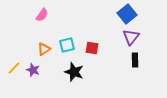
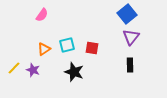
black rectangle: moved 5 px left, 5 px down
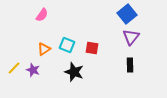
cyan square: rotated 35 degrees clockwise
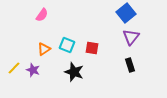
blue square: moved 1 px left, 1 px up
black rectangle: rotated 16 degrees counterclockwise
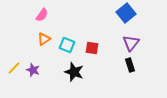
purple triangle: moved 6 px down
orange triangle: moved 10 px up
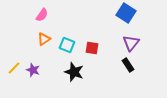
blue square: rotated 18 degrees counterclockwise
black rectangle: moved 2 px left; rotated 16 degrees counterclockwise
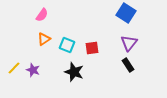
purple triangle: moved 2 px left
red square: rotated 16 degrees counterclockwise
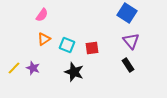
blue square: moved 1 px right
purple triangle: moved 2 px right, 2 px up; rotated 18 degrees counterclockwise
purple star: moved 2 px up
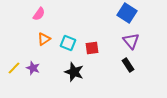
pink semicircle: moved 3 px left, 1 px up
cyan square: moved 1 px right, 2 px up
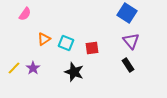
pink semicircle: moved 14 px left
cyan square: moved 2 px left
purple star: rotated 16 degrees clockwise
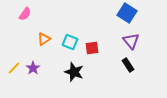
cyan square: moved 4 px right, 1 px up
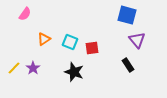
blue square: moved 2 px down; rotated 18 degrees counterclockwise
purple triangle: moved 6 px right, 1 px up
